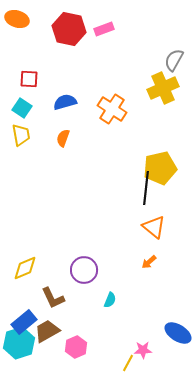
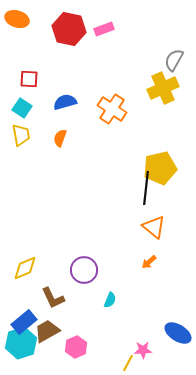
orange semicircle: moved 3 px left
cyan hexagon: moved 2 px right
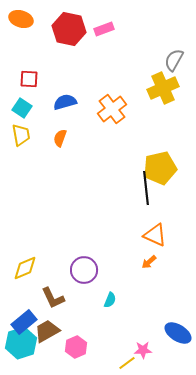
orange ellipse: moved 4 px right
orange cross: rotated 20 degrees clockwise
black line: rotated 12 degrees counterclockwise
orange triangle: moved 1 px right, 8 px down; rotated 15 degrees counterclockwise
yellow line: moved 1 px left; rotated 24 degrees clockwise
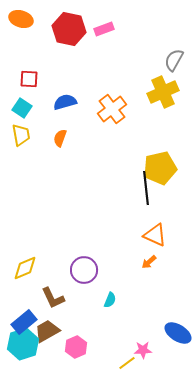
yellow cross: moved 4 px down
cyan hexagon: moved 2 px right, 1 px down
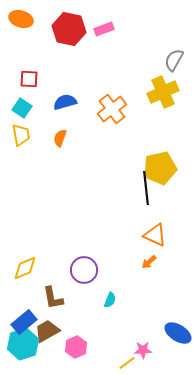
brown L-shape: rotated 15 degrees clockwise
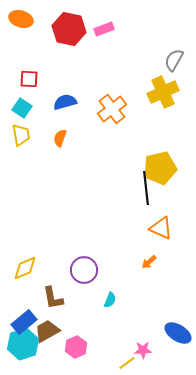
orange triangle: moved 6 px right, 7 px up
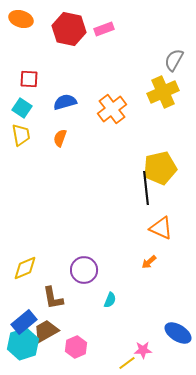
brown trapezoid: moved 1 px left
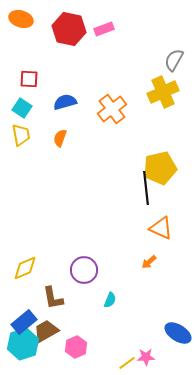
pink star: moved 3 px right, 7 px down
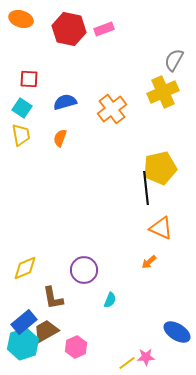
blue ellipse: moved 1 px left, 1 px up
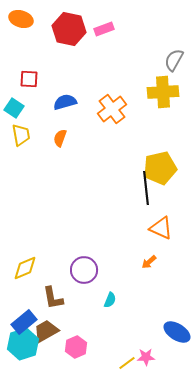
yellow cross: rotated 20 degrees clockwise
cyan square: moved 8 px left
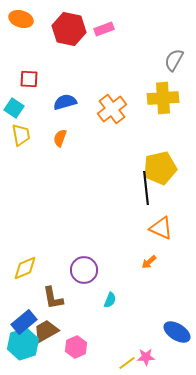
yellow cross: moved 6 px down
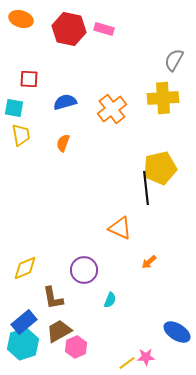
pink rectangle: rotated 36 degrees clockwise
cyan square: rotated 24 degrees counterclockwise
orange semicircle: moved 3 px right, 5 px down
orange triangle: moved 41 px left
brown trapezoid: moved 13 px right
